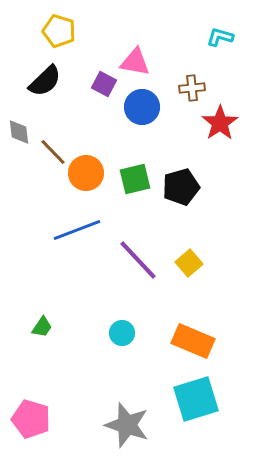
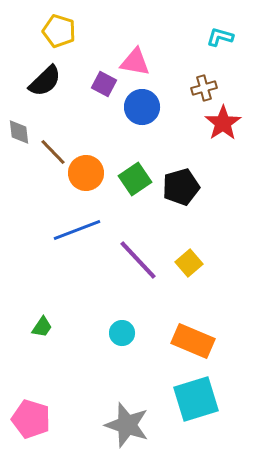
brown cross: moved 12 px right; rotated 10 degrees counterclockwise
red star: moved 3 px right
green square: rotated 20 degrees counterclockwise
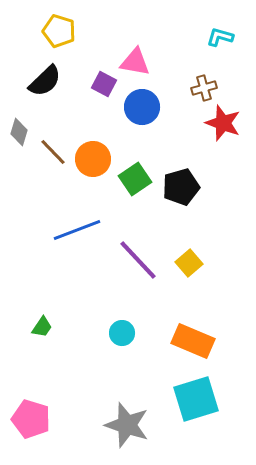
red star: rotated 18 degrees counterclockwise
gray diamond: rotated 24 degrees clockwise
orange circle: moved 7 px right, 14 px up
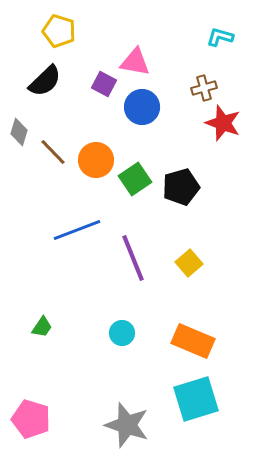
orange circle: moved 3 px right, 1 px down
purple line: moved 5 px left, 2 px up; rotated 21 degrees clockwise
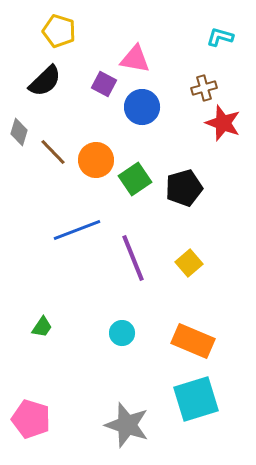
pink triangle: moved 3 px up
black pentagon: moved 3 px right, 1 px down
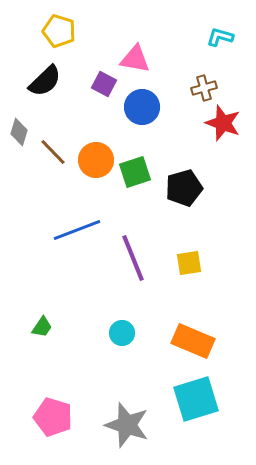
green square: moved 7 px up; rotated 16 degrees clockwise
yellow square: rotated 32 degrees clockwise
pink pentagon: moved 22 px right, 2 px up
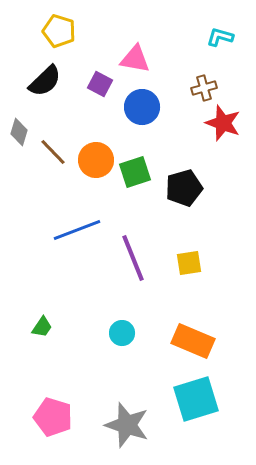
purple square: moved 4 px left
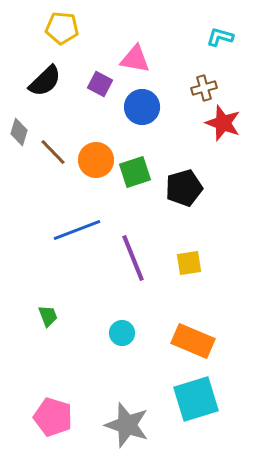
yellow pentagon: moved 3 px right, 3 px up; rotated 12 degrees counterclockwise
green trapezoid: moved 6 px right, 11 px up; rotated 55 degrees counterclockwise
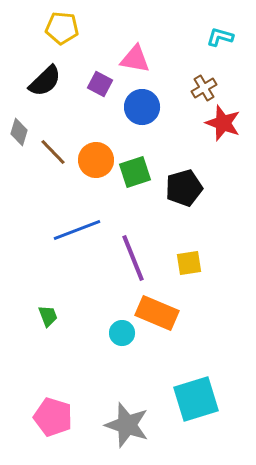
brown cross: rotated 15 degrees counterclockwise
orange rectangle: moved 36 px left, 28 px up
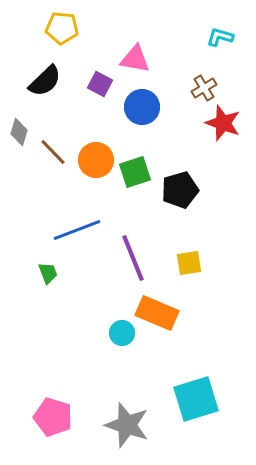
black pentagon: moved 4 px left, 2 px down
green trapezoid: moved 43 px up
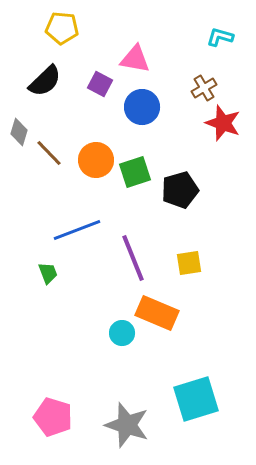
brown line: moved 4 px left, 1 px down
